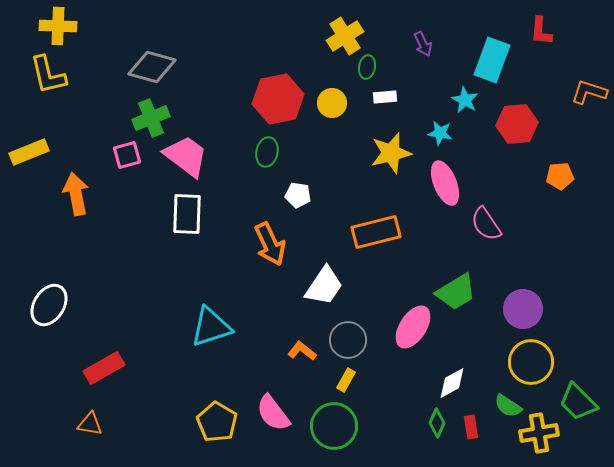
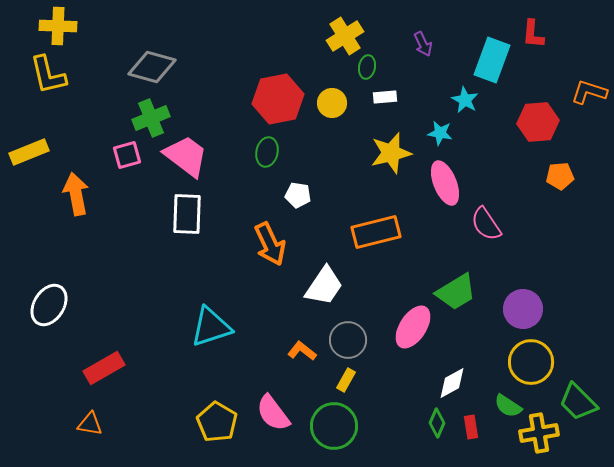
red L-shape at (541, 31): moved 8 px left, 3 px down
red hexagon at (517, 124): moved 21 px right, 2 px up
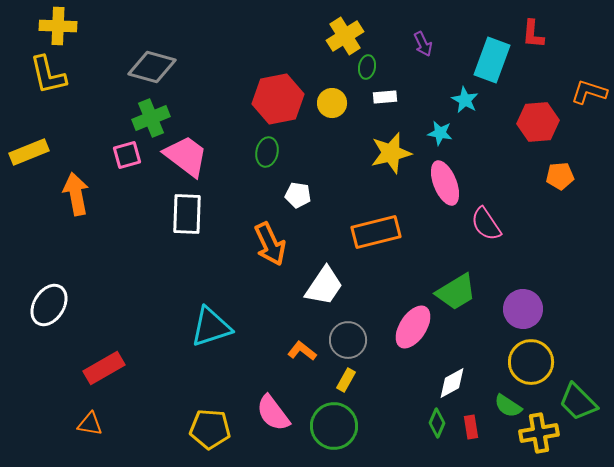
yellow pentagon at (217, 422): moved 7 px left, 7 px down; rotated 27 degrees counterclockwise
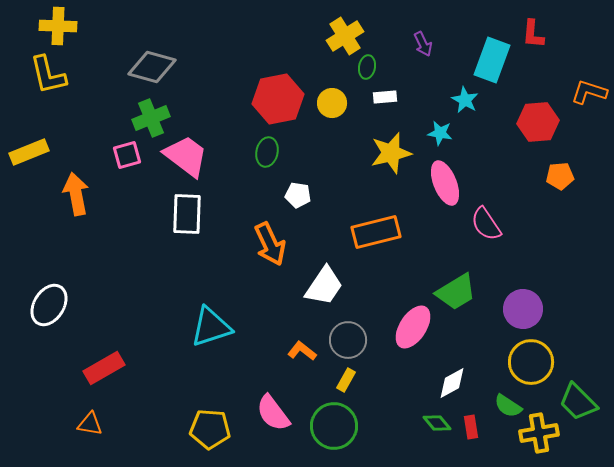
green diamond at (437, 423): rotated 64 degrees counterclockwise
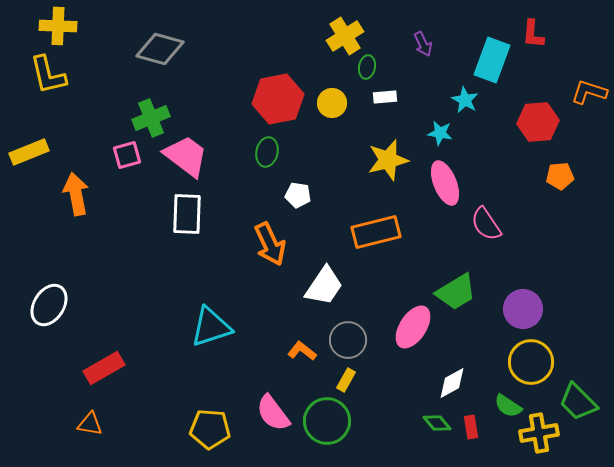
gray diamond at (152, 67): moved 8 px right, 18 px up
yellow star at (391, 153): moved 3 px left, 7 px down
green circle at (334, 426): moved 7 px left, 5 px up
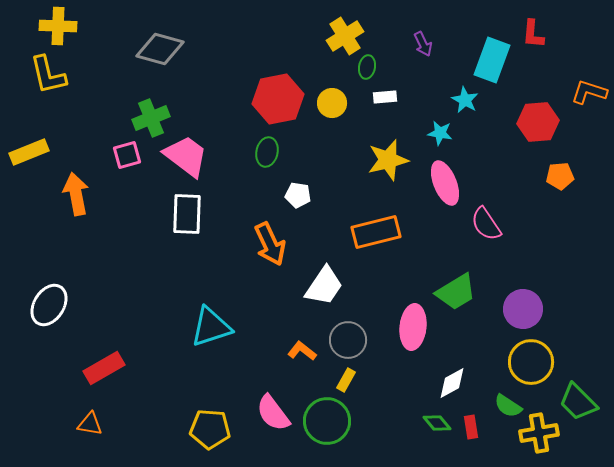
pink ellipse at (413, 327): rotated 27 degrees counterclockwise
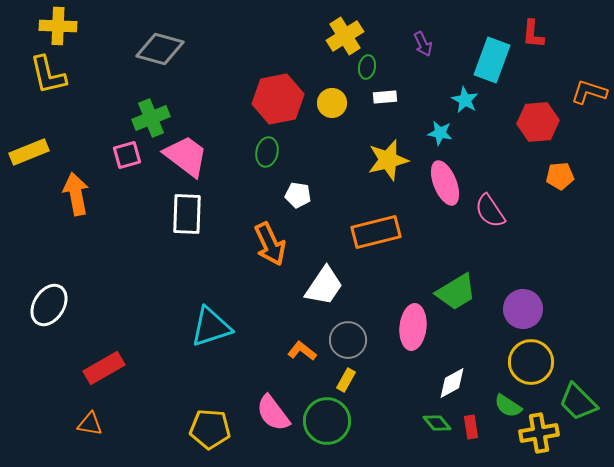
pink semicircle at (486, 224): moved 4 px right, 13 px up
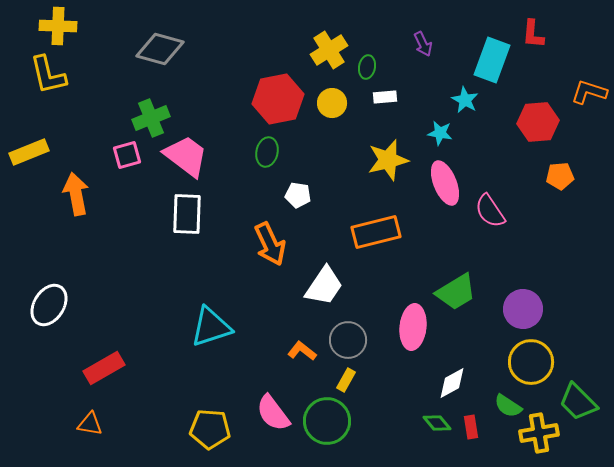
yellow cross at (345, 36): moved 16 px left, 14 px down
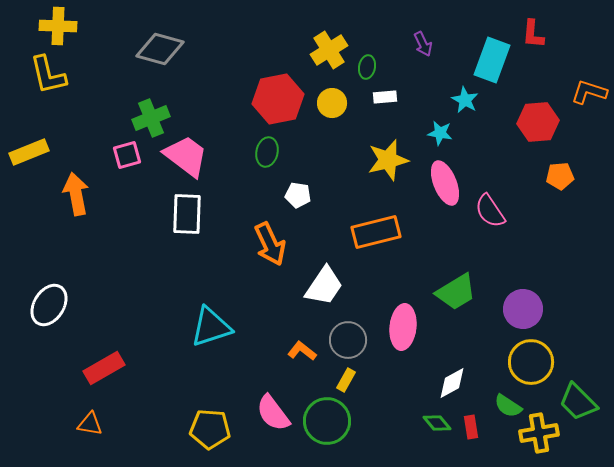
pink ellipse at (413, 327): moved 10 px left
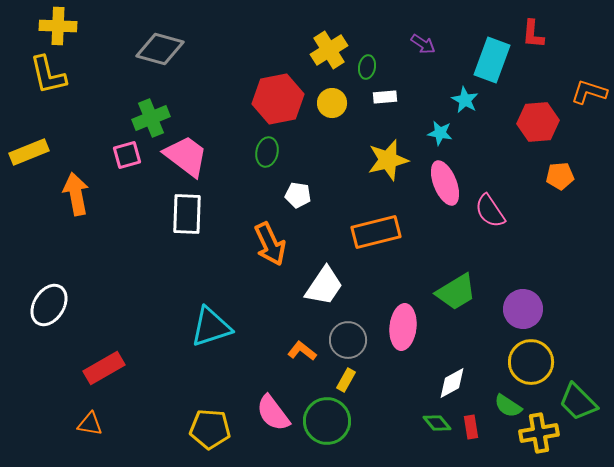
purple arrow at (423, 44): rotated 30 degrees counterclockwise
